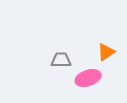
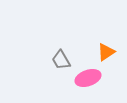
gray trapezoid: rotated 120 degrees counterclockwise
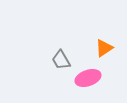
orange triangle: moved 2 px left, 4 px up
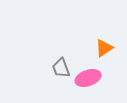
gray trapezoid: moved 8 px down; rotated 10 degrees clockwise
